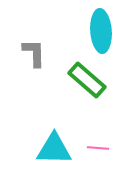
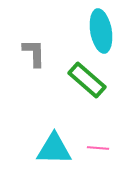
cyan ellipse: rotated 6 degrees counterclockwise
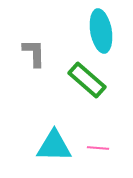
cyan triangle: moved 3 px up
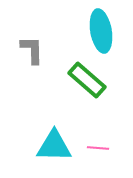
gray L-shape: moved 2 px left, 3 px up
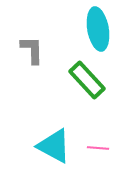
cyan ellipse: moved 3 px left, 2 px up
green rectangle: rotated 6 degrees clockwise
cyan triangle: rotated 27 degrees clockwise
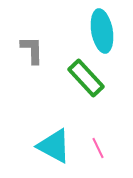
cyan ellipse: moved 4 px right, 2 px down
green rectangle: moved 1 px left, 2 px up
pink line: rotated 60 degrees clockwise
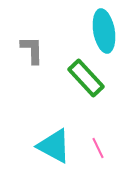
cyan ellipse: moved 2 px right
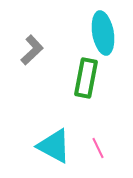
cyan ellipse: moved 1 px left, 2 px down
gray L-shape: rotated 48 degrees clockwise
green rectangle: rotated 54 degrees clockwise
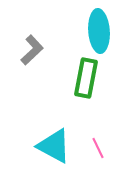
cyan ellipse: moved 4 px left, 2 px up; rotated 6 degrees clockwise
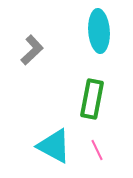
green rectangle: moved 6 px right, 21 px down
pink line: moved 1 px left, 2 px down
